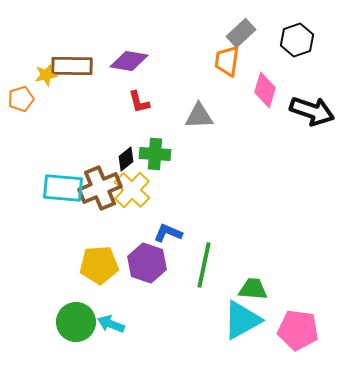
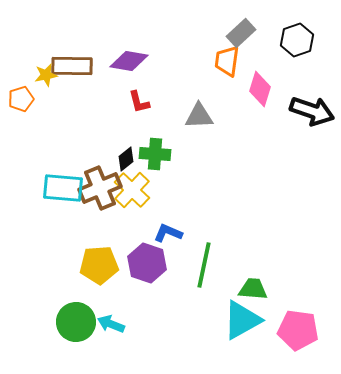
pink diamond: moved 5 px left, 1 px up
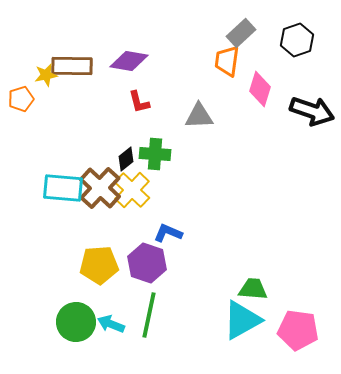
brown cross: rotated 24 degrees counterclockwise
green line: moved 55 px left, 50 px down
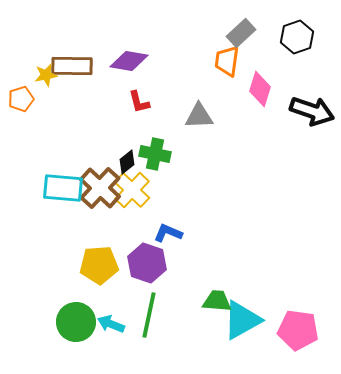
black hexagon: moved 3 px up
green cross: rotated 8 degrees clockwise
black diamond: moved 1 px right, 3 px down
green trapezoid: moved 36 px left, 12 px down
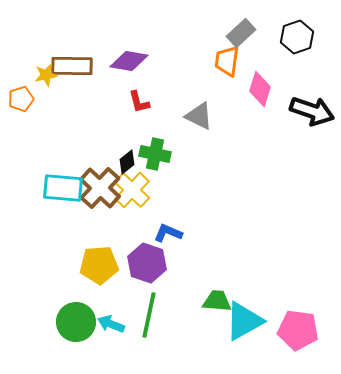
gray triangle: rotated 28 degrees clockwise
cyan triangle: moved 2 px right, 1 px down
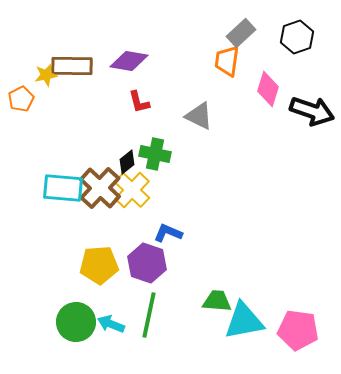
pink diamond: moved 8 px right
orange pentagon: rotated 10 degrees counterclockwise
cyan triangle: rotated 18 degrees clockwise
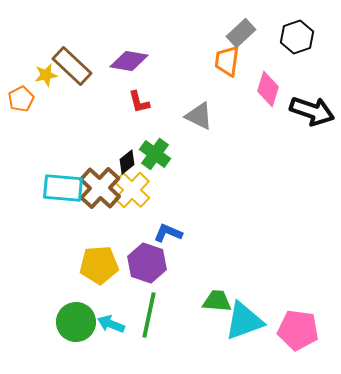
brown rectangle: rotated 42 degrees clockwise
green cross: rotated 24 degrees clockwise
cyan triangle: rotated 9 degrees counterclockwise
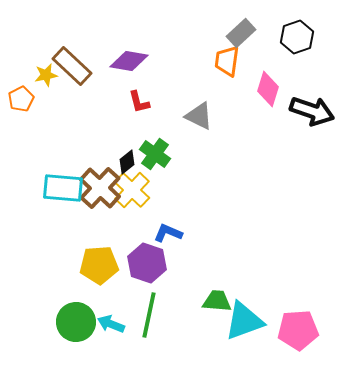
pink pentagon: rotated 12 degrees counterclockwise
